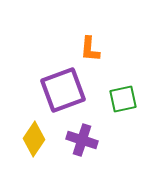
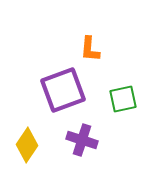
yellow diamond: moved 7 px left, 6 px down
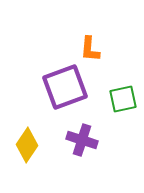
purple square: moved 2 px right, 3 px up
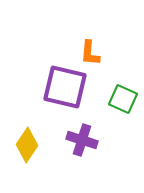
orange L-shape: moved 4 px down
purple square: rotated 33 degrees clockwise
green square: rotated 36 degrees clockwise
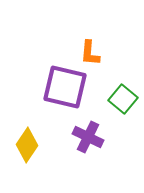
green square: rotated 16 degrees clockwise
purple cross: moved 6 px right, 3 px up; rotated 8 degrees clockwise
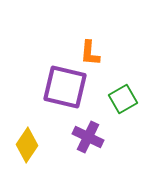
green square: rotated 20 degrees clockwise
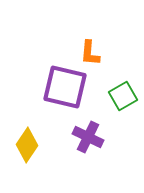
green square: moved 3 px up
